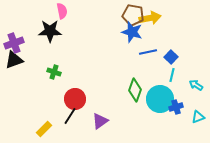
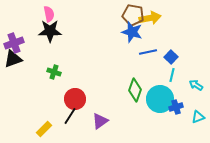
pink semicircle: moved 13 px left, 3 px down
black triangle: moved 1 px left, 1 px up
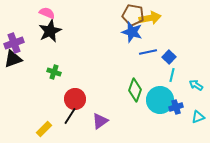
pink semicircle: moved 2 px left, 1 px up; rotated 56 degrees counterclockwise
black star: rotated 25 degrees counterclockwise
blue square: moved 2 px left
cyan circle: moved 1 px down
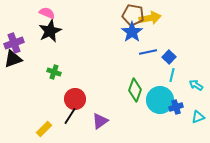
blue star: rotated 20 degrees clockwise
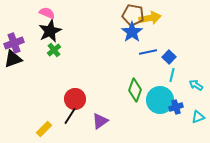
green cross: moved 22 px up; rotated 32 degrees clockwise
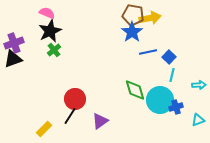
cyan arrow: moved 3 px right; rotated 144 degrees clockwise
green diamond: rotated 35 degrees counterclockwise
cyan triangle: moved 3 px down
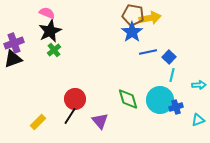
green diamond: moved 7 px left, 9 px down
purple triangle: rotated 36 degrees counterclockwise
yellow rectangle: moved 6 px left, 7 px up
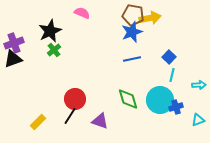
pink semicircle: moved 35 px right
blue star: rotated 15 degrees clockwise
blue line: moved 16 px left, 7 px down
purple triangle: rotated 30 degrees counterclockwise
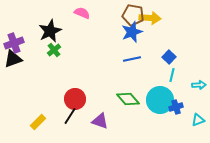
yellow arrow: rotated 15 degrees clockwise
green diamond: rotated 25 degrees counterclockwise
